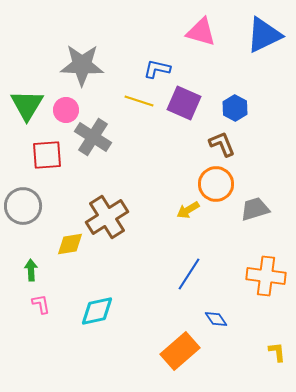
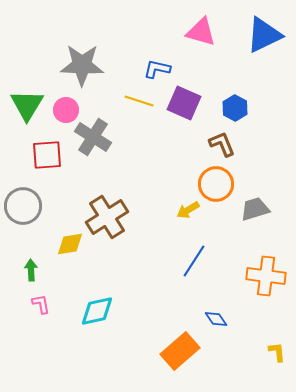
blue line: moved 5 px right, 13 px up
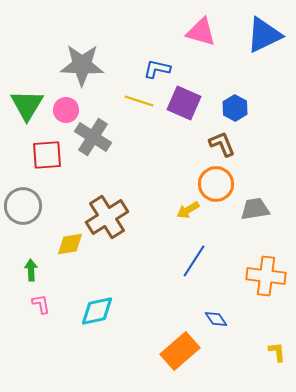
gray trapezoid: rotated 8 degrees clockwise
